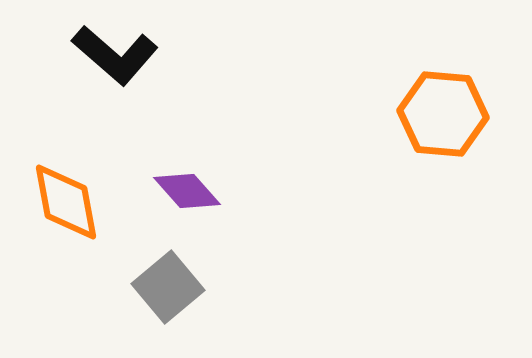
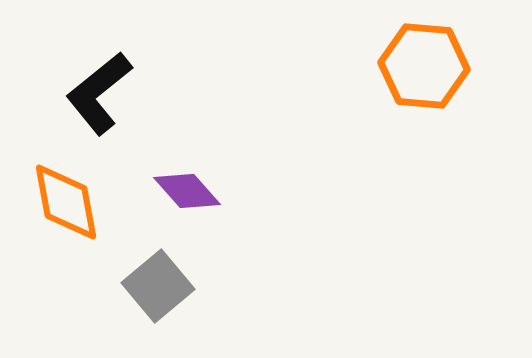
black L-shape: moved 16 px left, 38 px down; rotated 100 degrees clockwise
orange hexagon: moved 19 px left, 48 px up
gray square: moved 10 px left, 1 px up
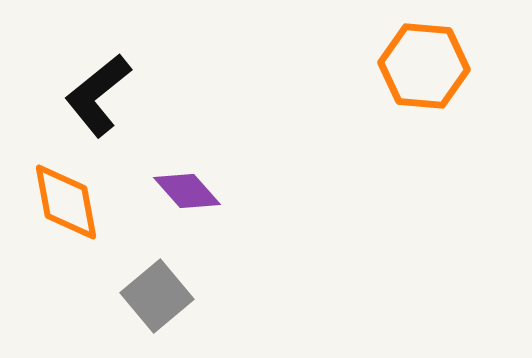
black L-shape: moved 1 px left, 2 px down
gray square: moved 1 px left, 10 px down
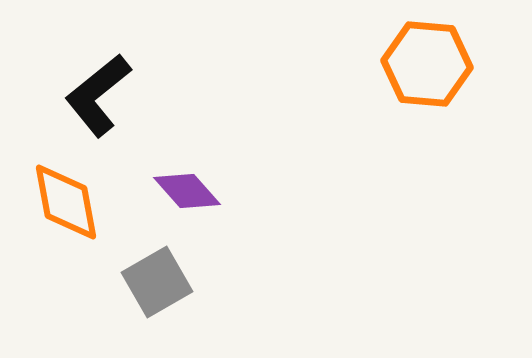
orange hexagon: moved 3 px right, 2 px up
gray square: moved 14 px up; rotated 10 degrees clockwise
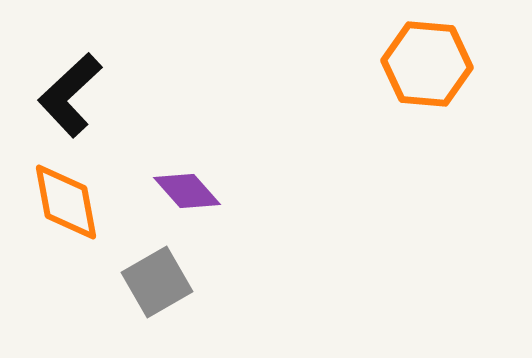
black L-shape: moved 28 px left; rotated 4 degrees counterclockwise
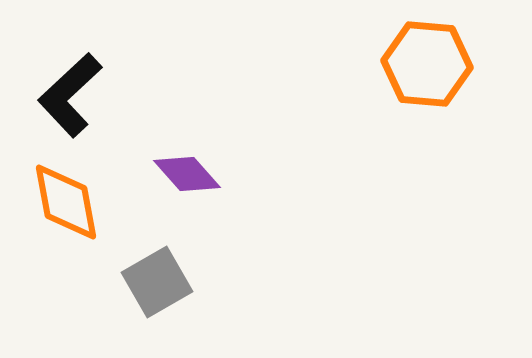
purple diamond: moved 17 px up
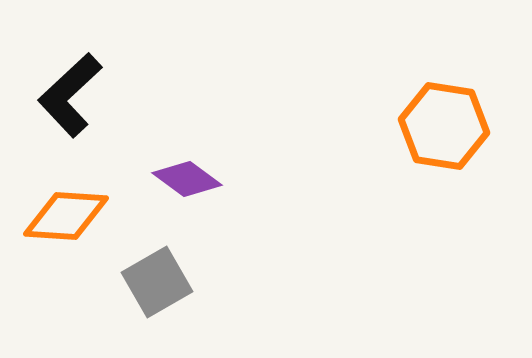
orange hexagon: moved 17 px right, 62 px down; rotated 4 degrees clockwise
purple diamond: moved 5 px down; rotated 12 degrees counterclockwise
orange diamond: moved 14 px down; rotated 76 degrees counterclockwise
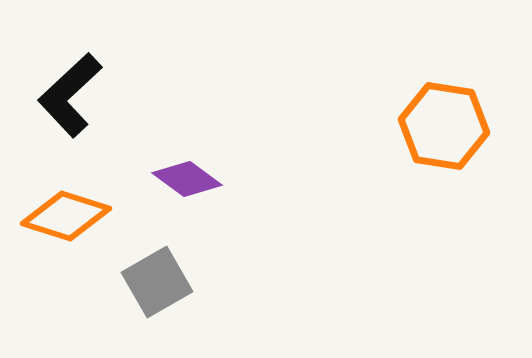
orange diamond: rotated 14 degrees clockwise
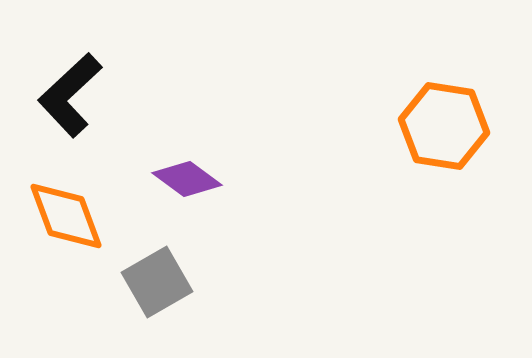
orange diamond: rotated 52 degrees clockwise
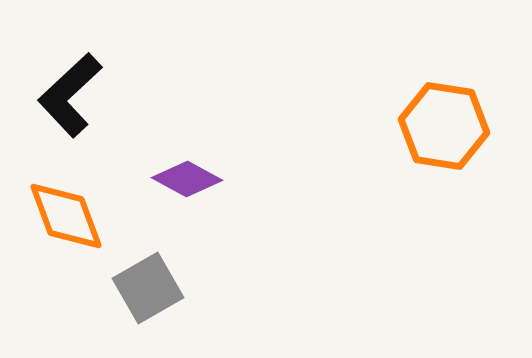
purple diamond: rotated 8 degrees counterclockwise
gray square: moved 9 px left, 6 px down
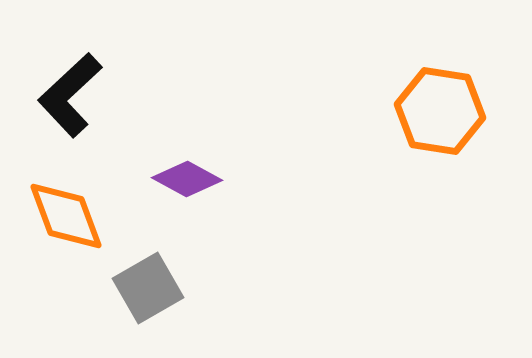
orange hexagon: moved 4 px left, 15 px up
